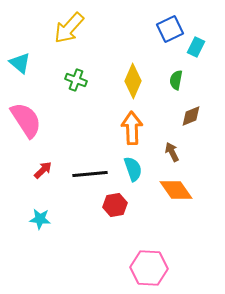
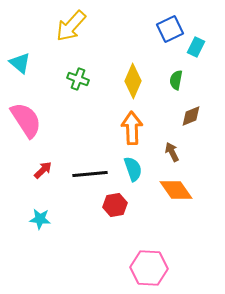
yellow arrow: moved 2 px right, 2 px up
green cross: moved 2 px right, 1 px up
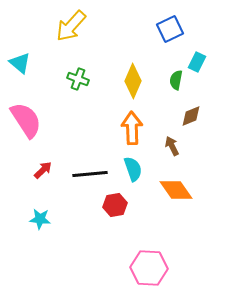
cyan rectangle: moved 1 px right, 15 px down
brown arrow: moved 6 px up
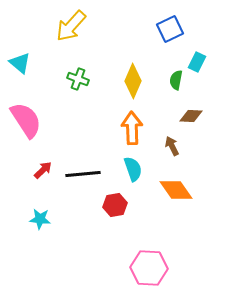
brown diamond: rotated 25 degrees clockwise
black line: moved 7 px left
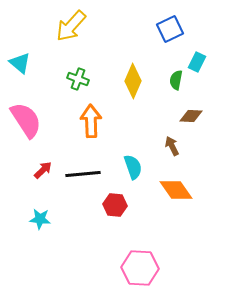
orange arrow: moved 41 px left, 7 px up
cyan semicircle: moved 2 px up
red hexagon: rotated 15 degrees clockwise
pink hexagon: moved 9 px left
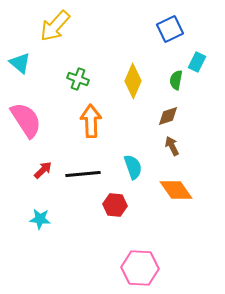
yellow arrow: moved 16 px left
brown diamond: moved 23 px left; rotated 20 degrees counterclockwise
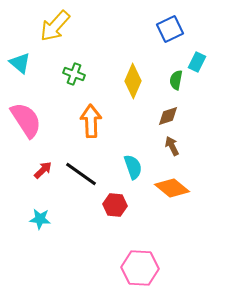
green cross: moved 4 px left, 5 px up
black line: moved 2 px left; rotated 40 degrees clockwise
orange diamond: moved 4 px left, 2 px up; rotated 16 degrees counterclockwise
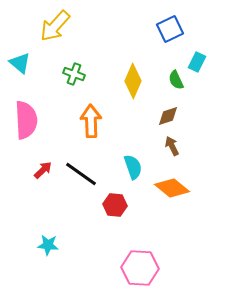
green semicircle: rotated 36 degrees counterclockwise
pink semicircle: rotated 30 degrees clockwise
cyan star: moved 8 px right, 26 px down
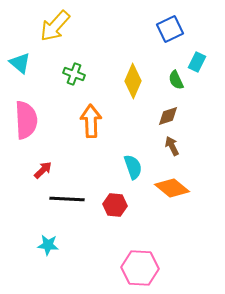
black line: moved 14 px left, 25 px down; rotated 32 degrees counterclockwise
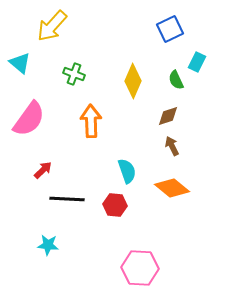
yellow arrow: moved 3 px left
pink semicircle: moved 3 px right, 1 px up; rotated 39 degrees clockwise
cyan semicircle: moved 6 px left, 4 px down
